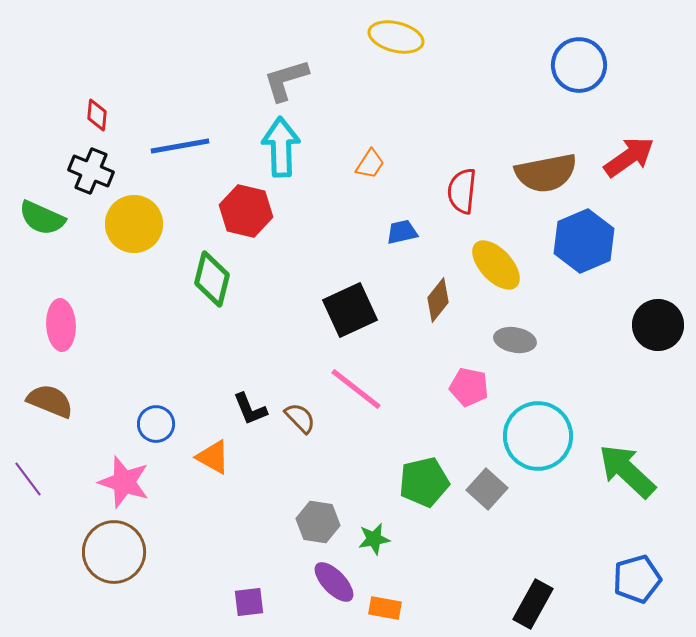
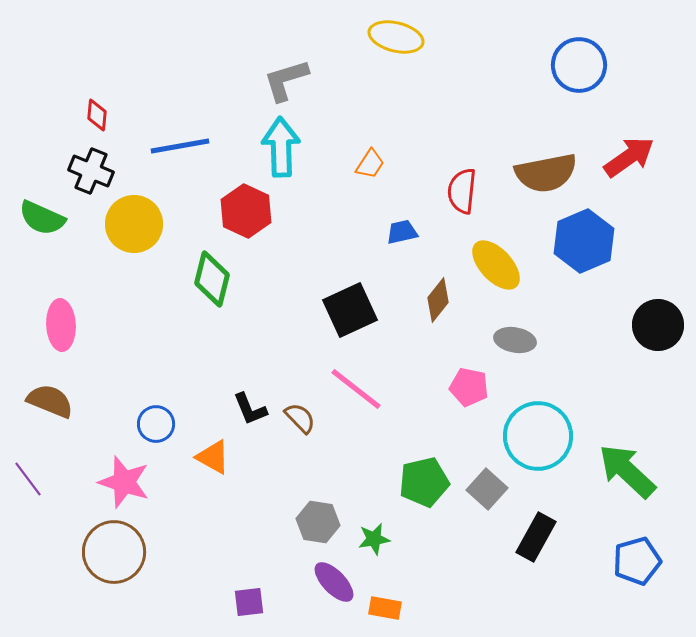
red hexagon at (246, 211): rotated 12 degrees clockwise
blue pentagon at (637, 579): moved 18 px up
black rectangle at (533, 604): moved 3 px right, 67 px up
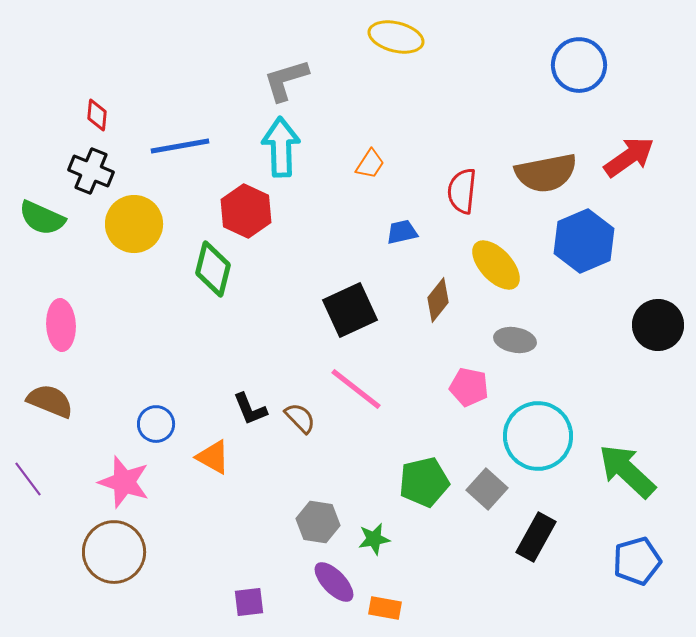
green diamond at (212, 279): moved 1 px right, 10 px up
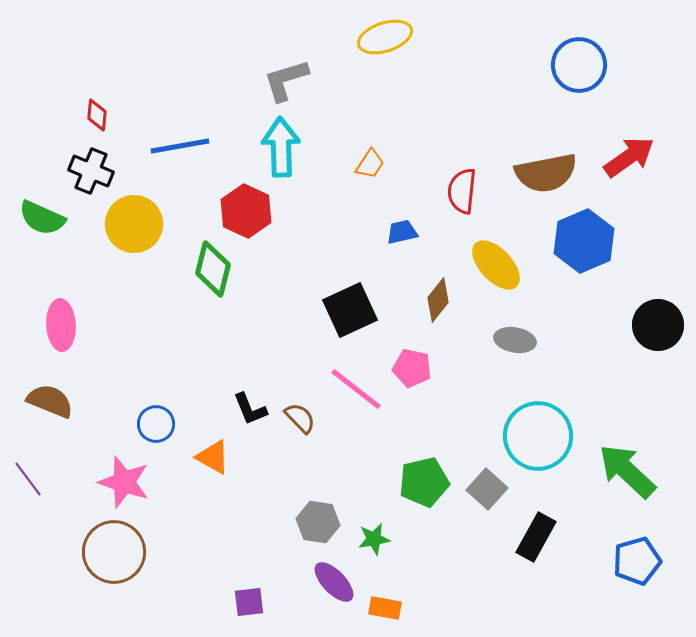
yellow ellipse at (396, 37): moved 11 px left; rotated 32 degrees counterclockwise
pink pentagon at (469, 387): moved 57 px left, 19 px up
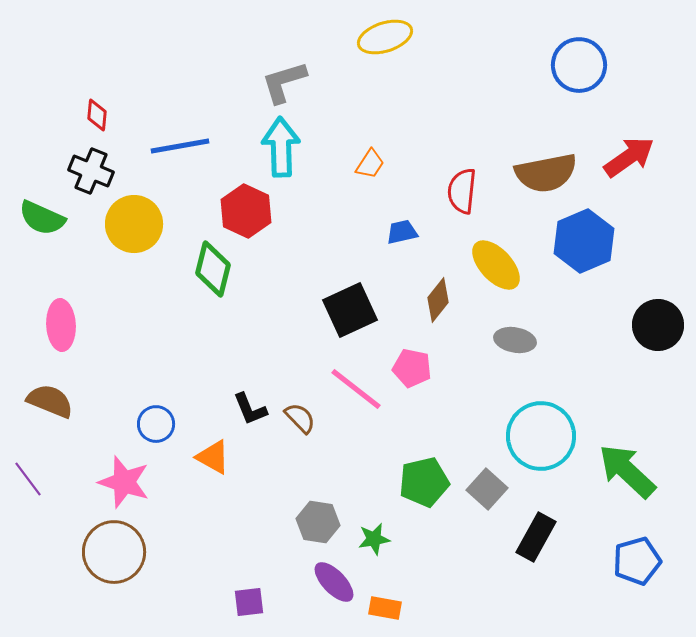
gray L-shape at (286, 80): moved 2 px left, 2 px down
cyan circle at (538, 436): moved 3 px right
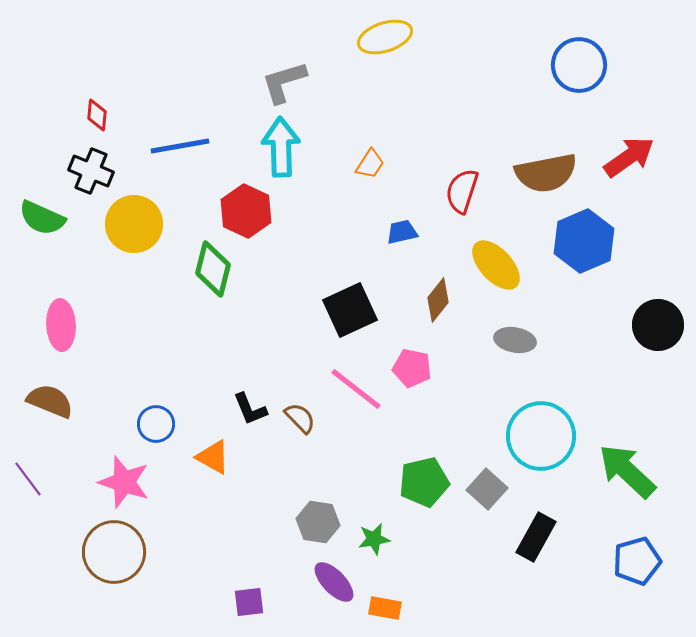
red semicircle at (462, 191): rotated 12 degrees clockwise
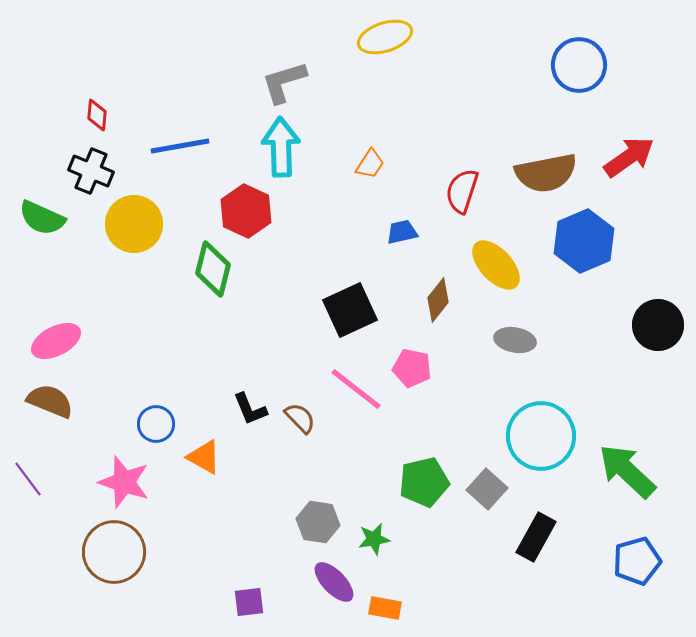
pink ellipse at (61, 325): moved 5 px left, 16 px down; rotated 66 degrees clockwise
orange triangle at (213, 457): moved 9 px left
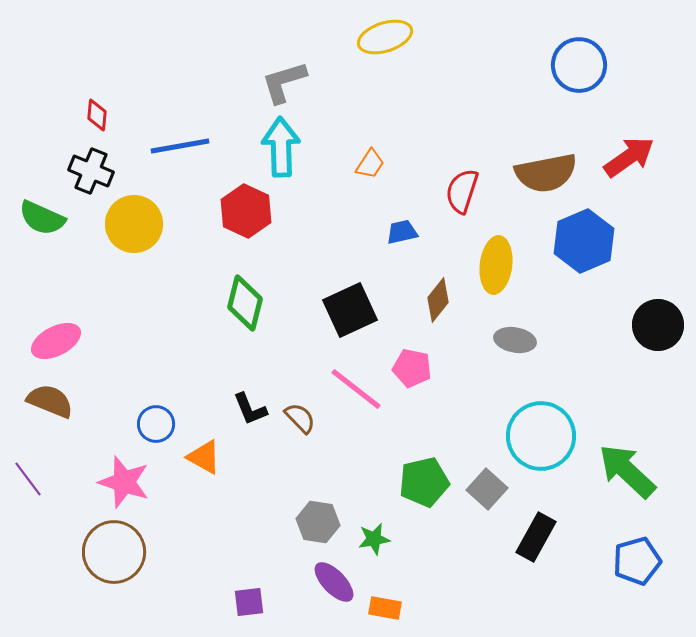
yellow ellipse at (496, 265): rotated 50 degrees clockwise
green diamond at (213, 269): moved 32 px right, 34 px down
